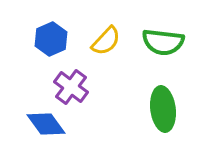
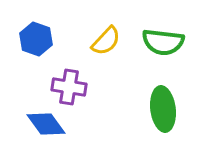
blue hexagon: moved 15 px left; rotated 16 degrees counterclockwise
purple cross: moved 2 px left; rotated 28 degrees counterclockwise
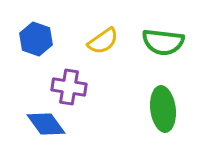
yellow semicircle: moved 3 px left; rotated 12 degrees clockwise
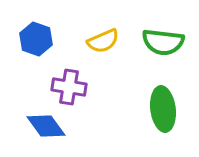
yellow semicircle: rotated 12 degrees clockwise
blue diamond: moved 2 px down
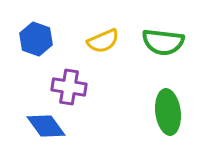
green ellipse: moved 5 px right, 3 px down
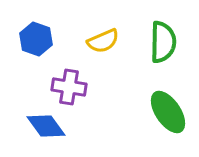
green semicircle: rotated 96 degrees counterclockwise
green ellipse: rotated 27 degrees counterclockwise
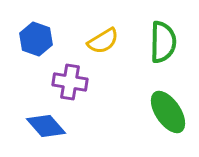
yellow semicircle: rotated 8 degrees counterclockwise
purple cross: moved 1 px right, 5 px up
blue diamond: rotated 6 degrees counterclockwise
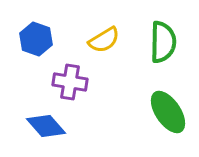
yellow semicircle: moved 1 px right, 1 px up
